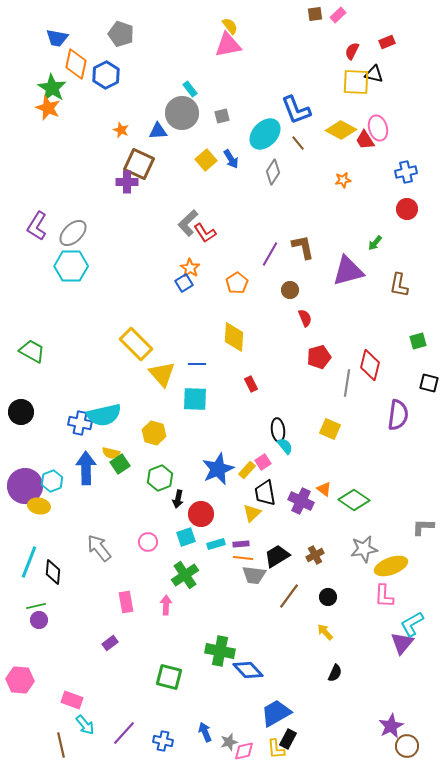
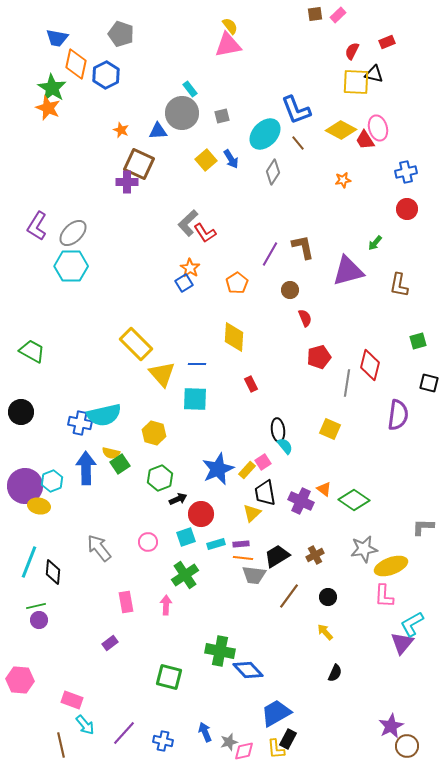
black arrow at (178, 499): rotated 126 degrees counterclockwise
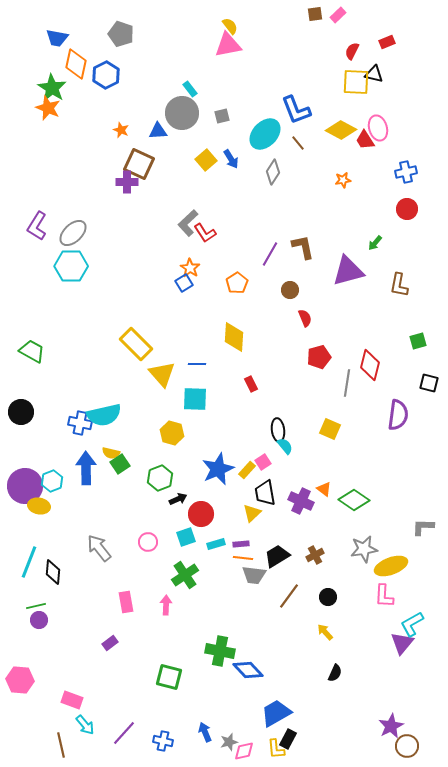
yellow hexagon at (154, 433): moved 18 px right
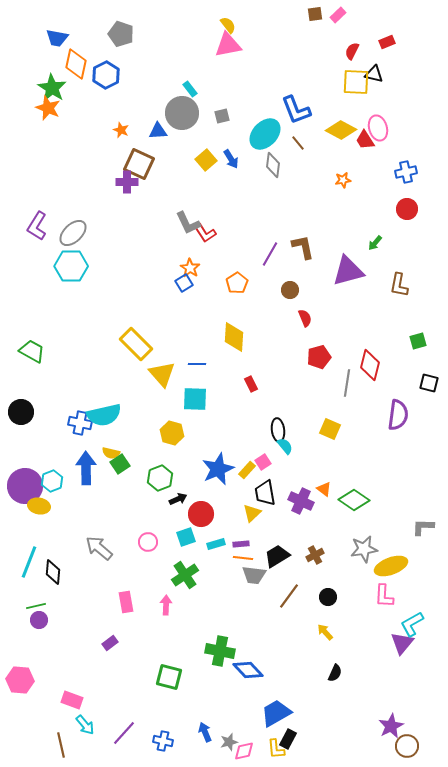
yellow semicircle at (230, 26): moved 2 px left, 1 px up
gray diamond at (273, 172): moved 7 px up; rotated 25 degrees counterclockwise
gray L-shape at (188, 223): rotated 72 degrees counterclockwise
gray arrow at (99, 548): rotated 12 degrees counterclockwise
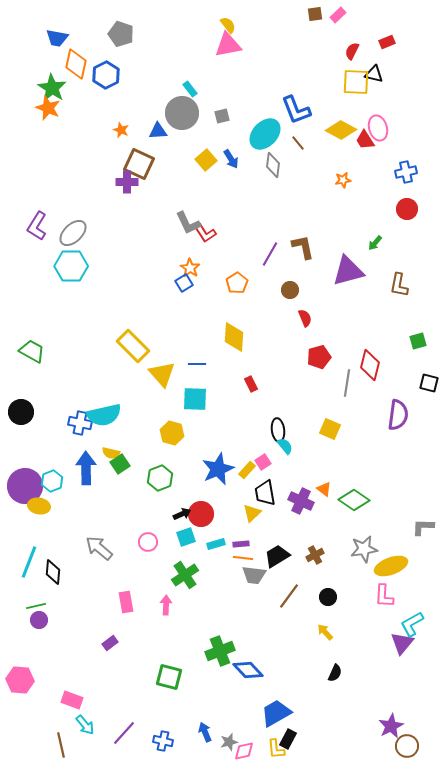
yellow rectangle at (136, 344): moved 3 px left, 2 px down
black arrow at (178, 499): moved 4 px right, 15 px down
green cross at (220, 651): rotated 32 degrees counterclockwise
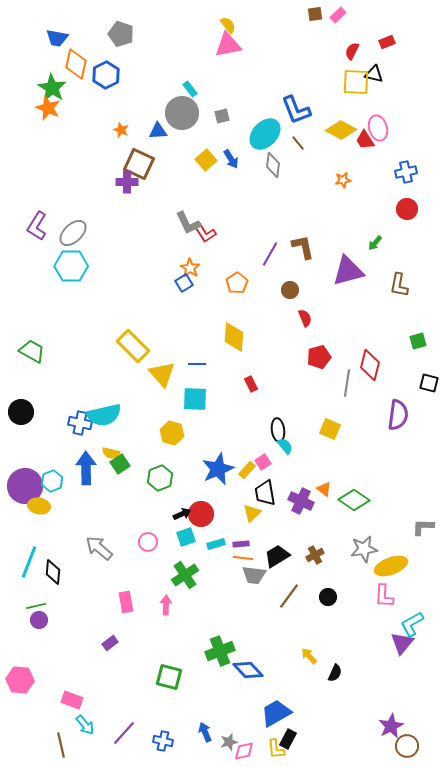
yellow arrow at (325, 632): moved 16 px left, 24 px down
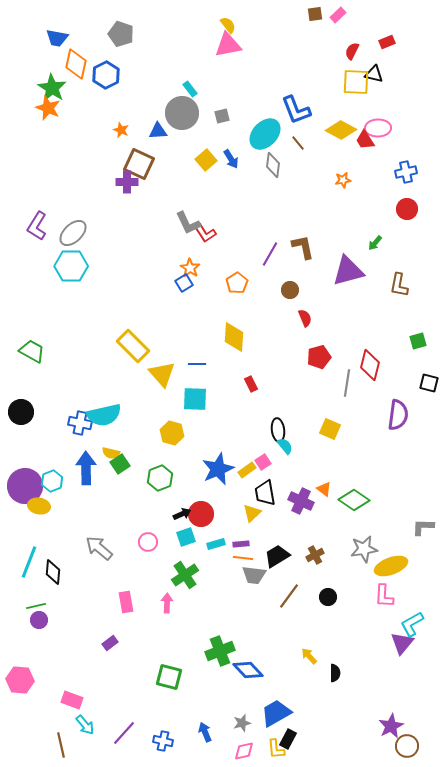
pink ellipse at (378, 128): rotated 75 degrees counterclockwise
yellow rectangle at (247, 470): rotated 12 degrees clockwise
pink arrow at (166, 605): moved 1 px right, 2 px up
black semicircle at (335, 673): rotated 24 degrees counterclockwise
gray star at (229, 742): moved 13 px right, 19 px up
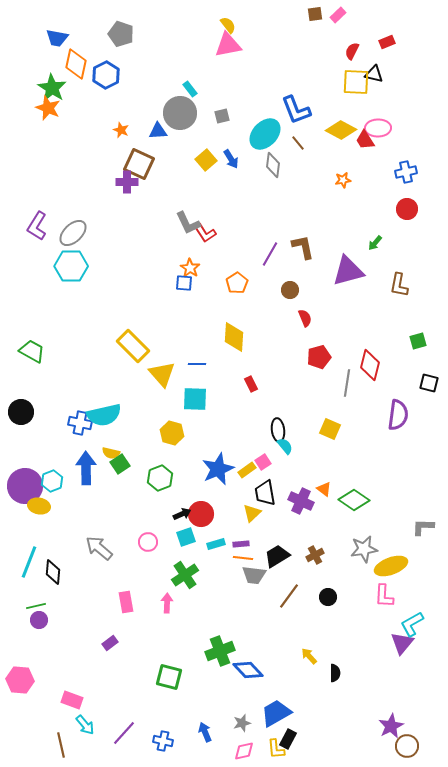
gray circle at (182, 113): moved 2 px left
blue square at (184, 283): rotated 36 degrees clockwise
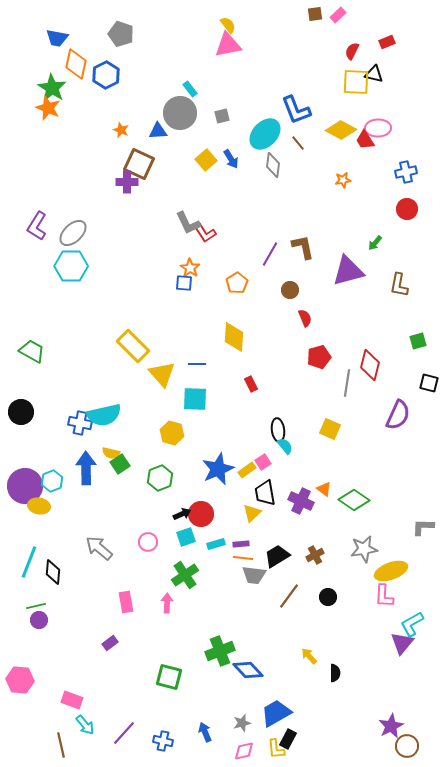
purple semicircle at (398, 415): rotated 16 degrees clockwise
yellow ellipse at (391, 566): moved 5 px down
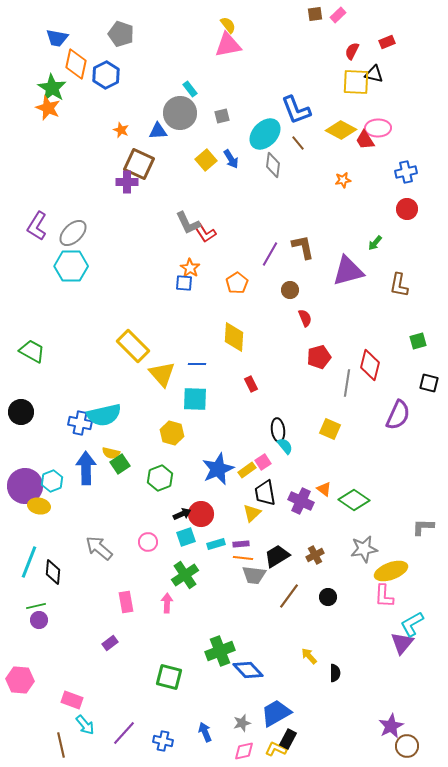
yellow L-shape at (276, 749): rotated 120 degrees clockwise
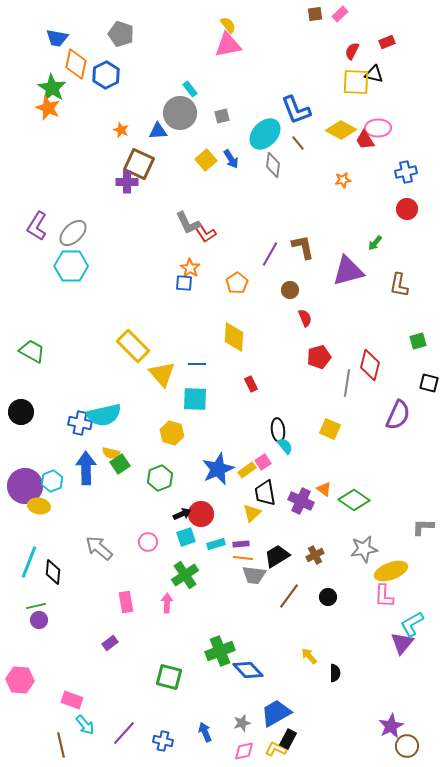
pink rectangle at (338, 15): moved 2 px right, 1 px up
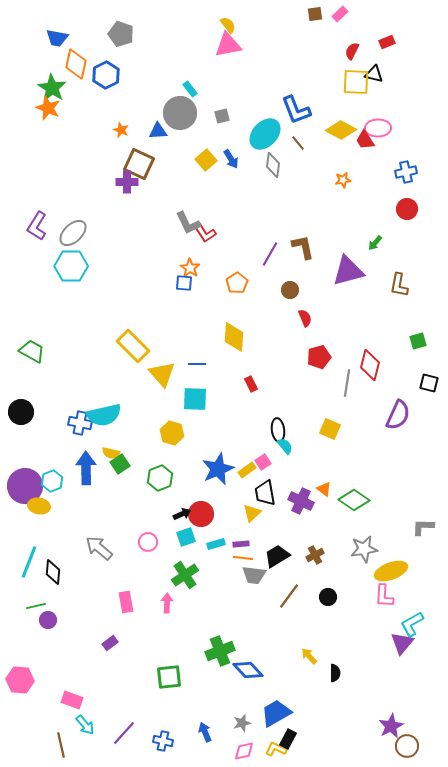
purple circle at (39, 620): moved 9 px right
green square at (169, 677): rotated 20 degrees counterclockwise
